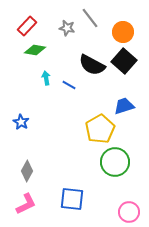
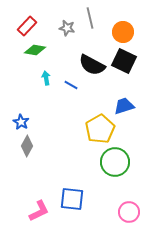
gray line: rotated 25 degrees clockwise
black square: rotated 15 degrees counterclockwise
blue line: moved 2 px right
gray diamond: moved 25 px up
pink L-shape: moved 13 px right, 7 px down
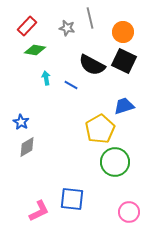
gray diamond: moved 1 px down; rotated 30 degrees clockwise
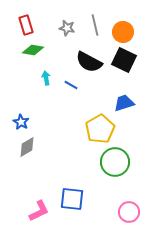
gray line: moved 5 px right, 7 px down
red rectangle: moved 1 px left, 1 px up; rotated 60 degrees counterclockwise
green diamond: moved 2 px left
black square: moved 1 px up
black semicircle: moved 3 px left, 3 px up
blue trapezoid: moved 3 px up
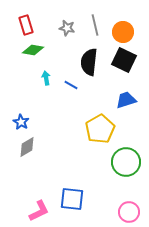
black semicircle: rotated 68 degrees clockwise
blue trapezoid: moved 2 px right, 3 px up
green circle: moved 11 px right
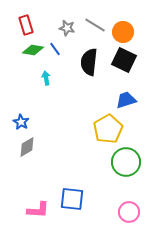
gray line: rotated 45 degrees counterclockwise
blue line: moved 16 px left, 36 px up; rotated 24 degrees clockwise
yellow pentagon: moved 8 px right
pink L-shape: moved 1 px left, 1 px up; rotated 30 degrees clockwise
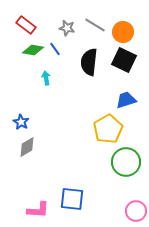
red rectangle: rotated 36 degrees counterclockwise
pink circle: moved 7 px right, 1 px up
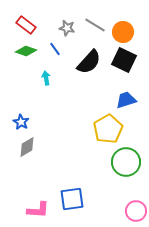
green diamond: moved 7 px left, 1 px down; rotated 10 degrees clockwise
black semicircle: rotated 144 degrees counterclockwise
blue square: rotated 15 degrees counterclockwise
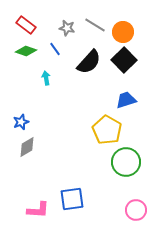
black square: rotated 20 degrees clockwise
blue star: rotated 21 degrees clockwise
yellow pentagon: moved 1 px left, 1 px down; rotated 12 degrees counterclockwise
pink circle: moved 1 px up
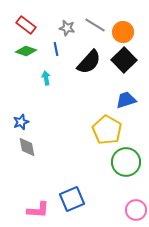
blue line: moved 1 px right; rotated 24 degrees clockwise
gray diamond: rotated 70 degrees counterclockwise
blue square: rotated 15 degrees counterclockwise
